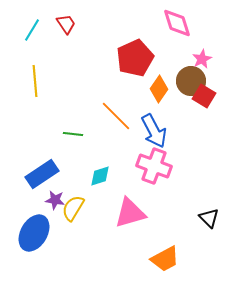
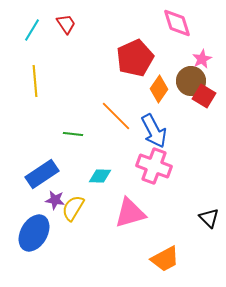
cyan diamond: rotated 20 degrees clockwise
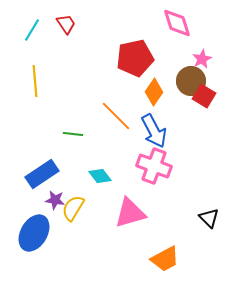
red pentagon: rotated 12 degrees clockwise
orange diamond: moved 5 px left, 3 px down
cyan diamond: rotated 50 degrees clockwise
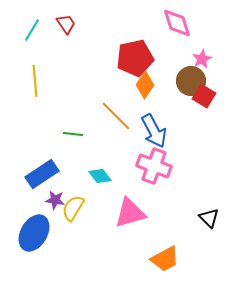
orange diamond: moved 9 px left, 7 px up
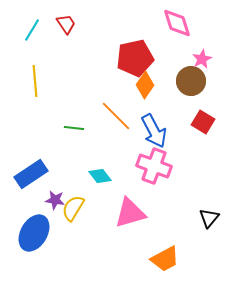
red square: moved 1 px left, 26 px down
green line: moved 1 px right, 6 px up
blue rectangle: moved 11 px left
black triangle: rotated 25 degrees clockwise
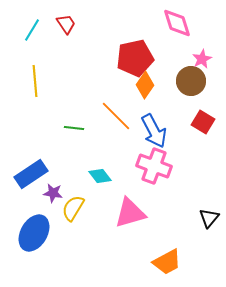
purple star: moved 2 px left, 7 px up
orange trapezoid: moved 2 px right, 3 px down
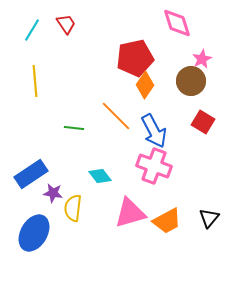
yellow semicircle: rotated 24 degrees counterclockwise
orange trapezoid: moved 41 px up
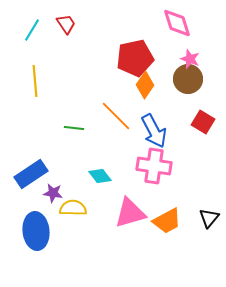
pink star: moved 12 px left; rotated 24 degrees counterclockwise
brown circle: moved 3 px left, 2 px up
pink cross: rotated 12 degrees counterclockwise
yellow semicircle: rotated 84 degrees clockwise
blue ellipse: moved 2 px right, 2 px up; rotated 36 degrees counterclockwise
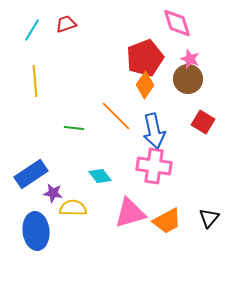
red trapezoid: rotated 75 degrees counterclockwise
red pentagon: moved 10 px right; rotated 9 degrees counterclockwise
blue arrow: rotated 16 degrees clockwise
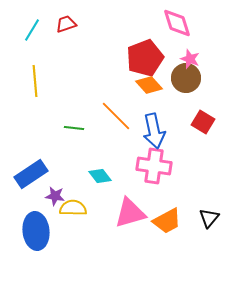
brown circle: moved 2 px left, 1 px up
orange diamond: moved 4 px right; rotated 76 degrees counterclockwise
purple star: moved 2 px right, 3 px down
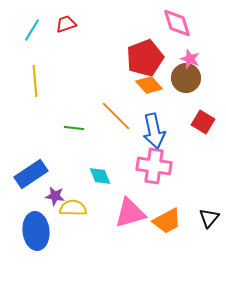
cyan diamond: rotated 15 degrees clockwise
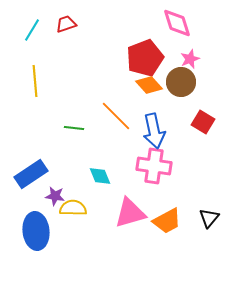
pink star: rotated 30 degrees clockwise
brown circle: moved 5 px left, 4 px down
